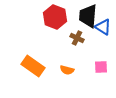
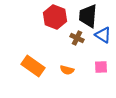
blue triangle: moved 8 px down
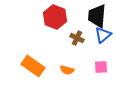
black trapezoid: moved 9 px right
blue triangle: rotated 48 degrees clockwise
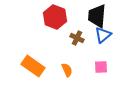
orange semicircle: rotated 128 degrees counterclockwise
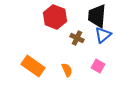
pink square: moved 3 px left, 1 px up; rotated 32 degrees clockwise
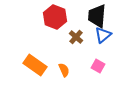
brown cross: moved 1 px left, 1 px up; rotated 16 degrees clockwise
orange rectangle: moved 2 px right, 1 px up
orange semicircle: moved 3 px left
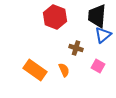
brown cross: moved 11 px down; rotated 24 degrees counterclockwise
orange rectangle: moved 5 px down
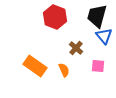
black trapezoid: rotated 10 degrees clockwise
blue triangle: moved 1 px right, 1 px down; rotated 30 degrees counterclockwise
brown cross: rotated 24 degrees clockwise
pink square: rotated 24 degrees counterclockwise
orange rectangle: moved 4 px up
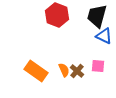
red hexagon: moved 2 px right, 2 px up
blue triangle: rotated 24 degrees counterclockwise
brown cross: moved 1 px right, 23 px down
orange rectangle: moved 1 px right, 5 px down
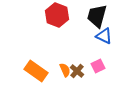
pink square: rotated 32 degrees counterclockwise
orange semicircle: moved 1 px right
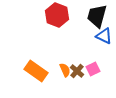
pink square: moved 5 px left, 3 px down
